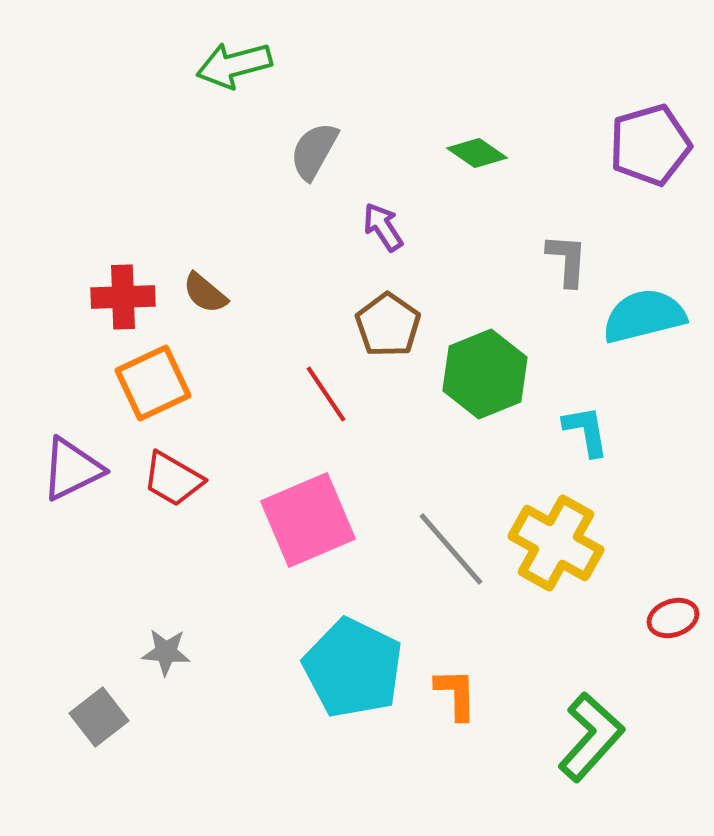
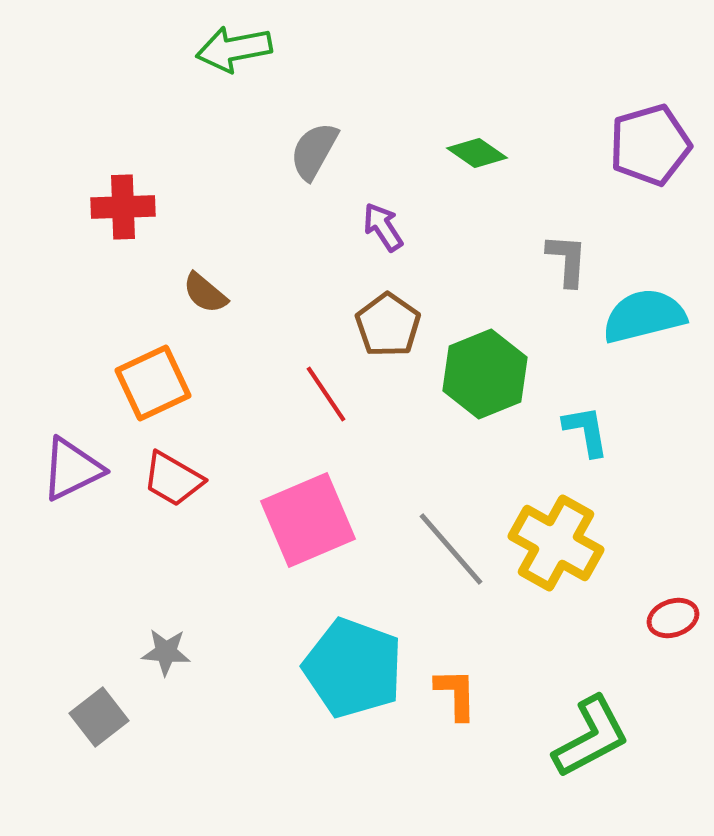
green arrow: moved 16 px up; rotated 4 degrees clockwise
red cross: moved 90 px up
cyan pentagon: rotated 6 degrees counterclockwise
green L-shape: rotated 20 degrees clockwise
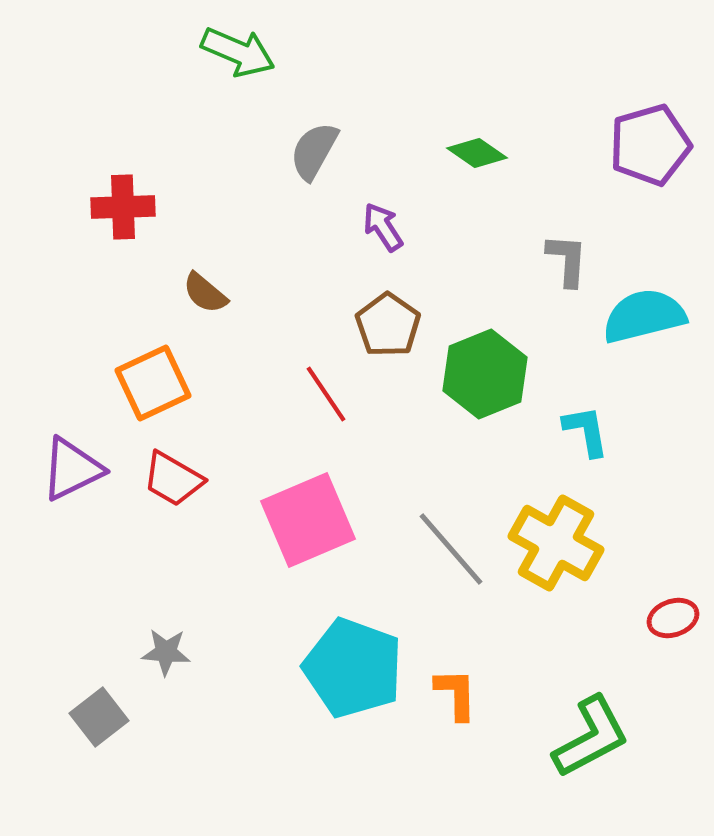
green arrow: moved 4 px right, 3 px down; rotated 146 degrees counterclockwise
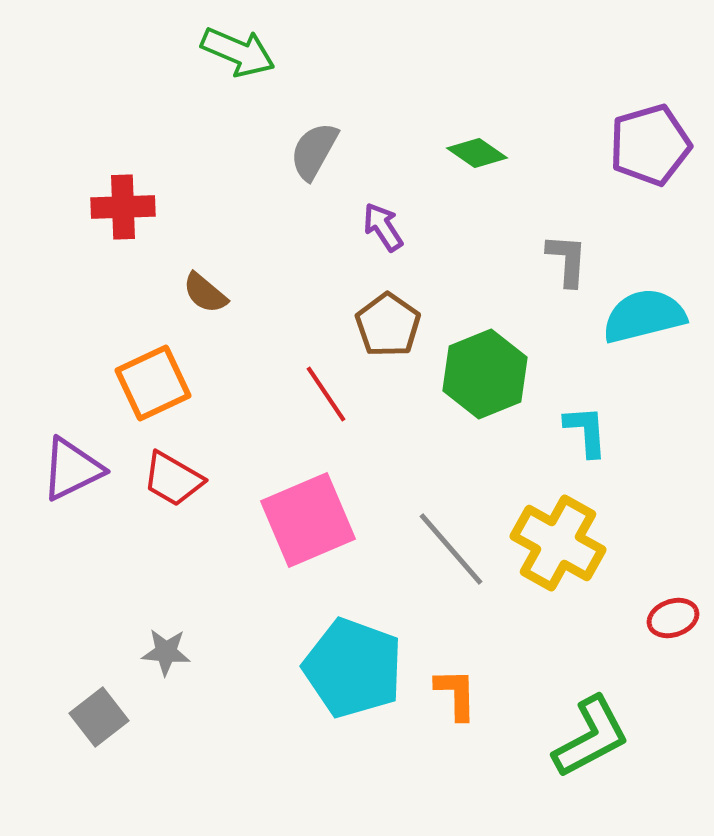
cyan L-shape: rotated 6 degrees clockwise
yellow cross: moved 2 px right
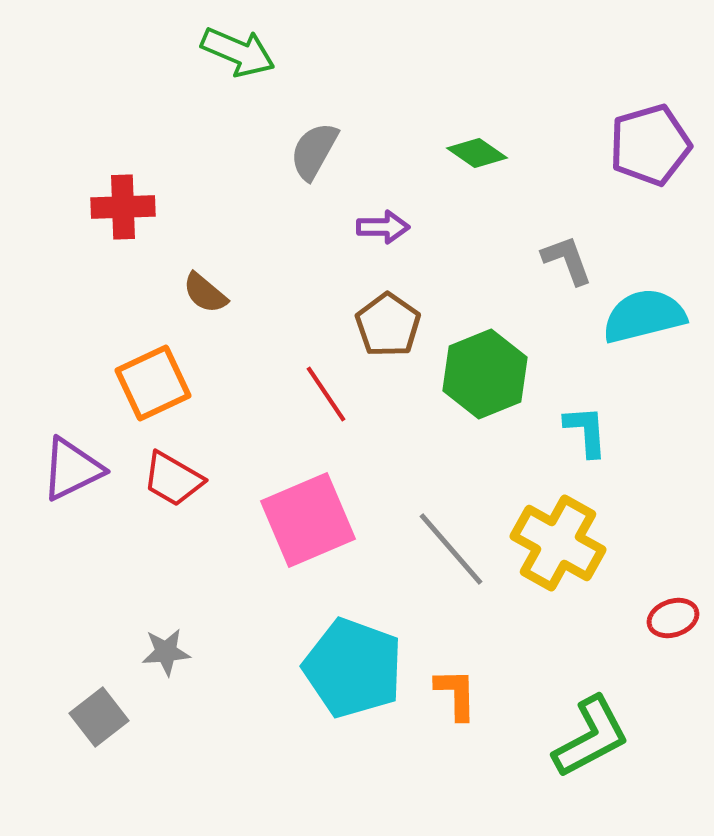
purple arrow: rotated 123 degrees clockwise
gray L-shape: rotated 24 degrees counterclockwise
gray star: rotated 9 degrees counterclockwise
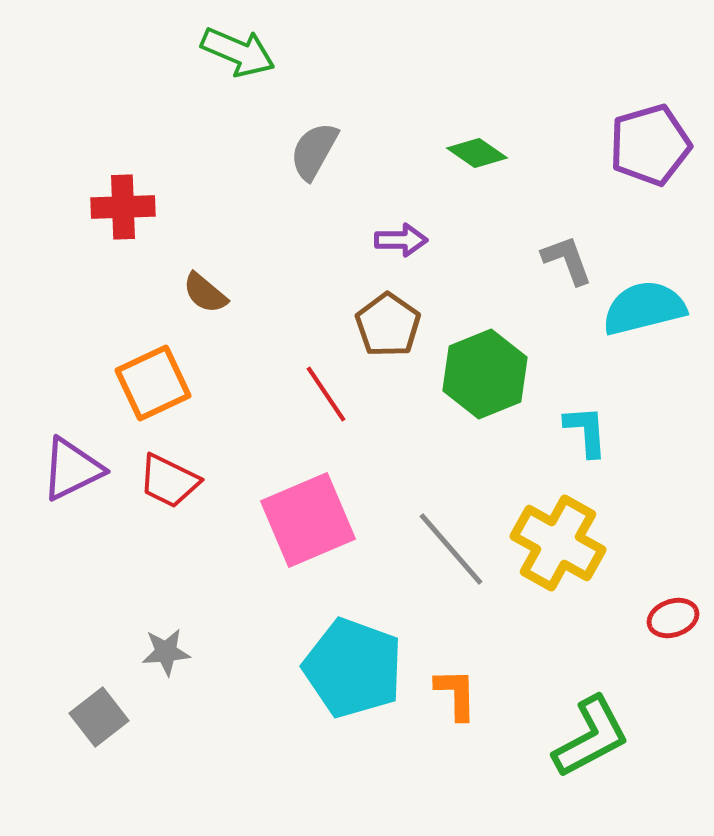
purple arrow: moved 18 px right, 13 px down
cyan semicircle: moved 8 px up
red trapezoid: moved 4 px left, 2 px down; rotated 4 degrees counterclockwise
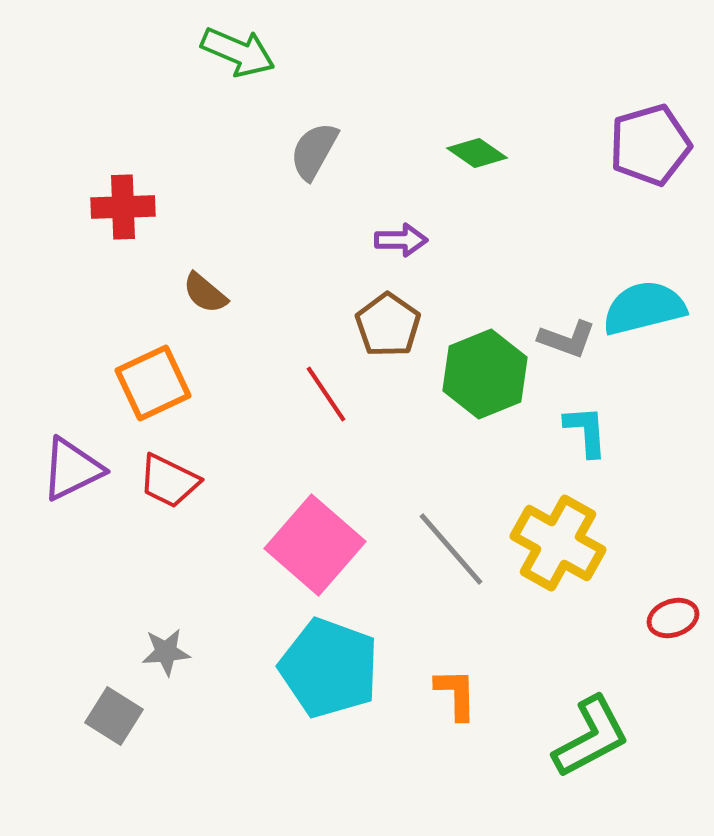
gray L-shape: moved 79 px down; rotated 130 degrees clockwise
pink square: moved 7 px right, 25 px down; rotated 26 degrees counterclockwise
cyan pentagon: moved 24 px left
gray square: moved 15 px right, 1 px up; rotated 20 degrees counterclockwise
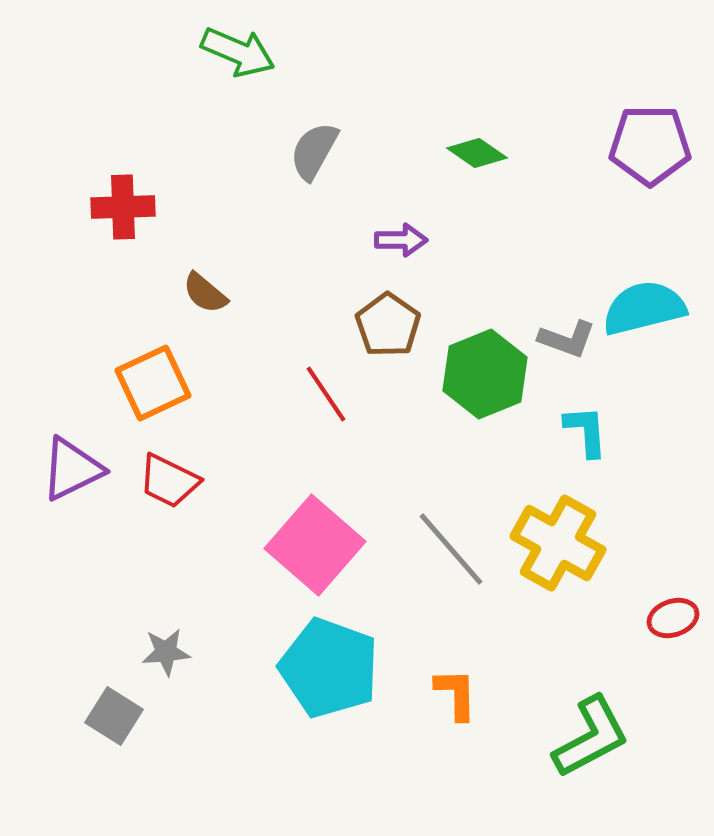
purple pentagon: rotated 16 degrees clockwise
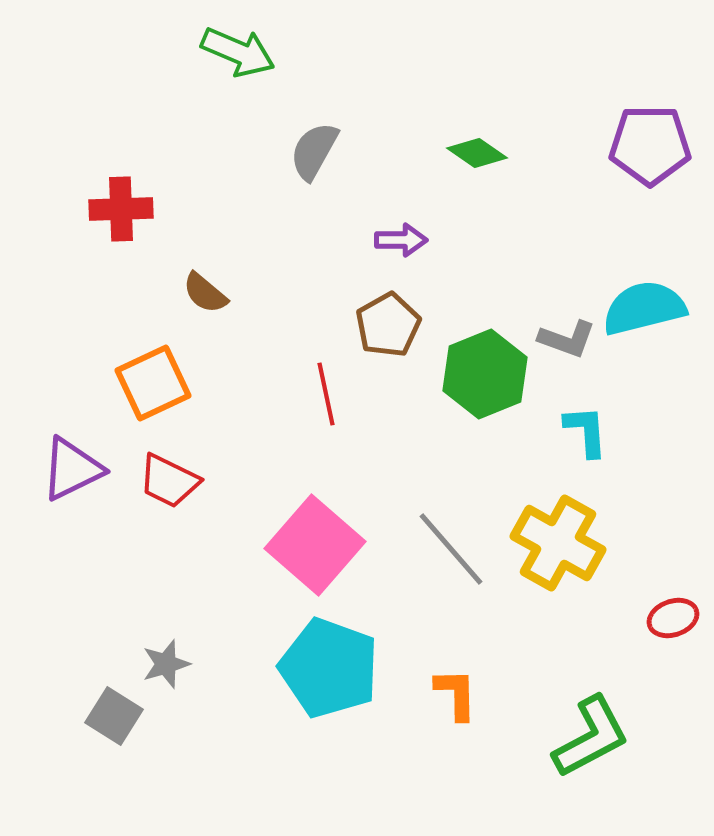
red cross: moved 2 px left, 2 px down
brown pentagon: rotated 8 degrees clockwise
red line: rotated 22 degrees clockwise
gray star: moved 12 px down; rotated 12 degrees counterclockwise
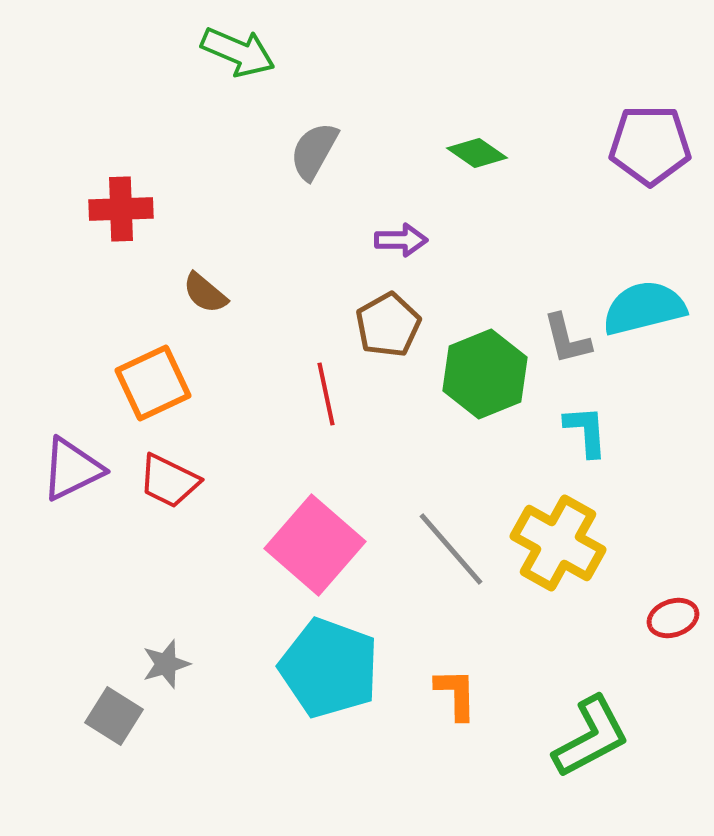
gray L-shape: rotated 56 degrees clockwise
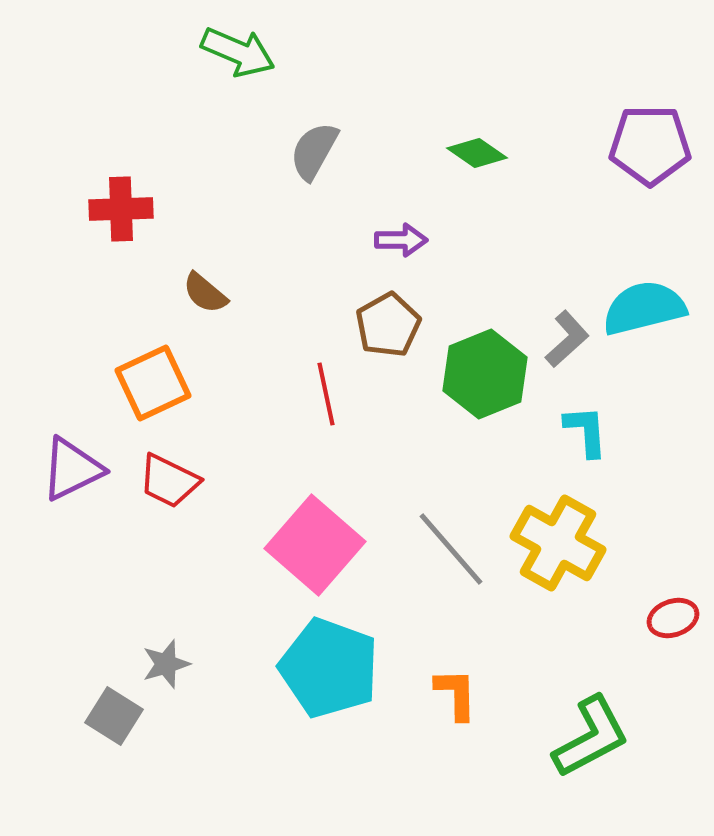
gray L-shape: rotated 118 degrees counterclockwise
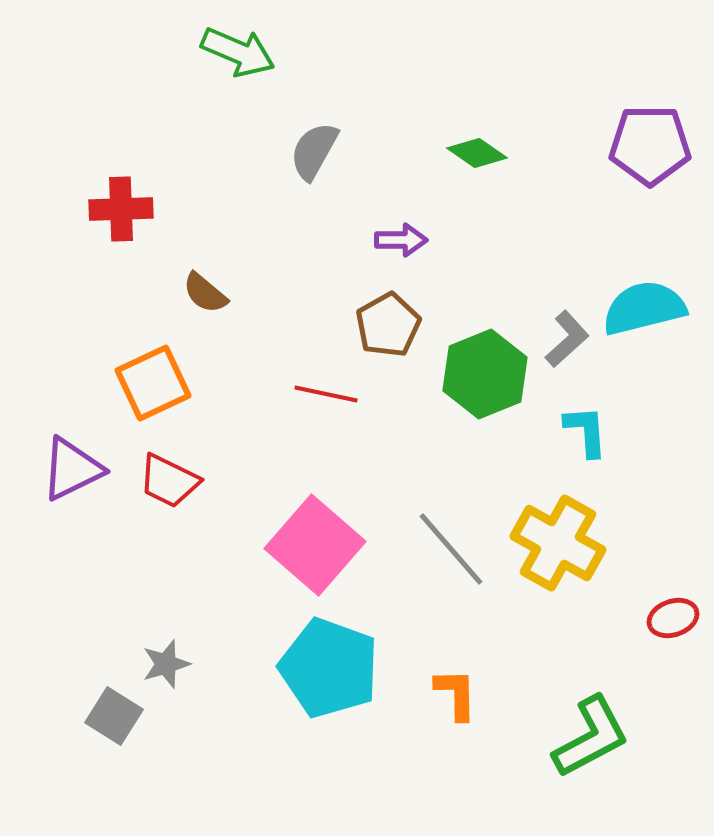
red line: rotated 66 degrees counterclockwise
